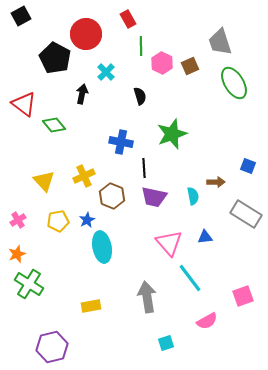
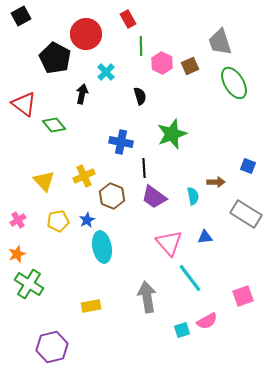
purple trapezoid: rotated 24 degrees clockwise
cyan square: moved 16 px right, 13 px up
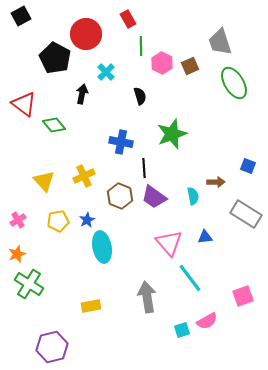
brown hexagon: moved 8 px right
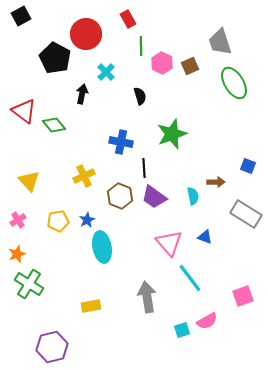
red triangle: moved 7 px down
yellow triangle: moved 15 px left
blue triangle: rotated 28 degrees clockwise
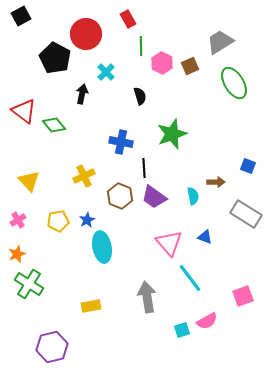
gray trapezoid: rotated 76 degrees clockwise
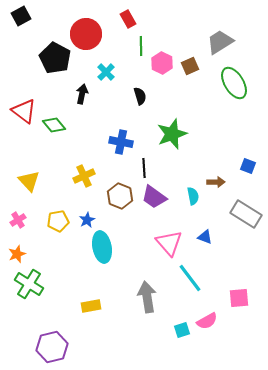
pink square: moved 4 px left, 2 px down; rotated 15 degrees clockwise
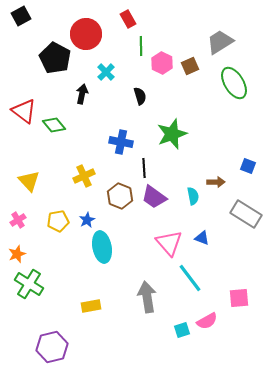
blue triangle: moved 3 px left, 1 px down
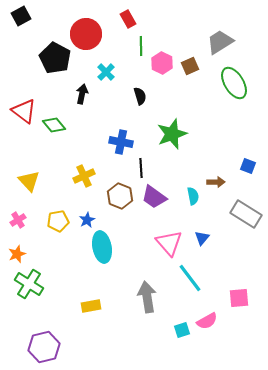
black line: moved 3 px left
blue triangle: rotated 49 degrees clockwise
purple hexagon: moved 8 px left
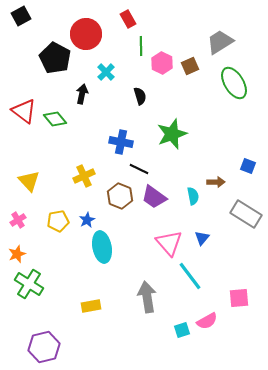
green diamond: moved 1 px right, 6 px up
black line: moved 2 px left, 1 px down; rotated 60 degrees counterclockwise
cyan line: moved 2 px up
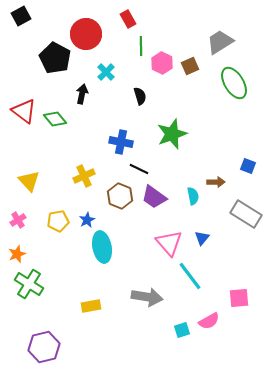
gray arrow: rotated 108 degrees clockwise
pink semicircle: moved 2 px right
